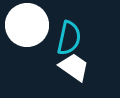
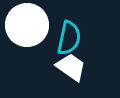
white trapezoid: moved 3 px left
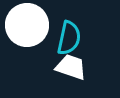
white trapezoid: rotated 16 degrees counterclockwise
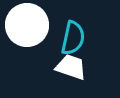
cyan semicircle: moved 4 px right
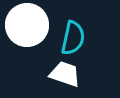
white trapezoid: moved 6 px left, 7 px down
